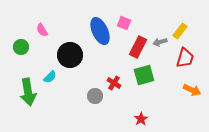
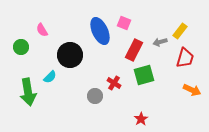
red rectangle: moved 4 px left, 3 px down
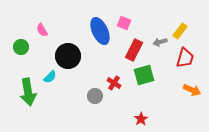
black circle: moved 2 px left, 1 px down
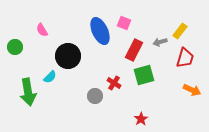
green circle: moved 6 px left
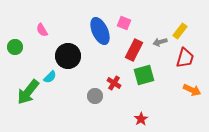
green arrow: rotated 48 degrees clockwise
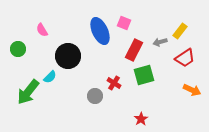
green circle: moved 3 px right, 2 px down
red trapezoid: rotated 40 degrees clockwise
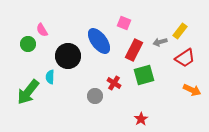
blue ellipse: moved 1 px left, 10 px down; rotated 12 degrees counterclockwise
green circle: moved 10 px right, 5 px up
cyan semicircle: rotated 136 degrees clockwise
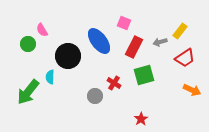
red rectangle: moved 3 px up
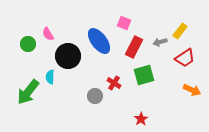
pink semicircle: moved 6 px right, 4 px down
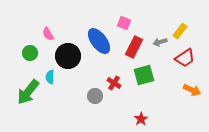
green circle: moved 2 px right, 9 px down
